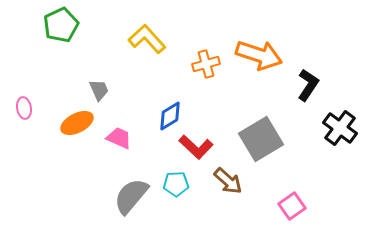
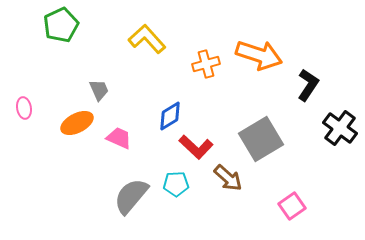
brown arrow: moved 3 px up
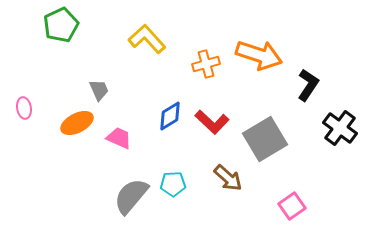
gray square: moved 4 px right
red L-shape: moved 16 px right, 25 px up
cyan pentagon: moved 3 px left
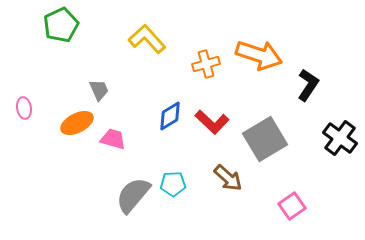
black cross: moved 10 px down
pink trapezoid: moved 6 px left, 1 px down; rotated 8 degrees counterclockwise
gray semicircle: moved 2 px right, 1 px up
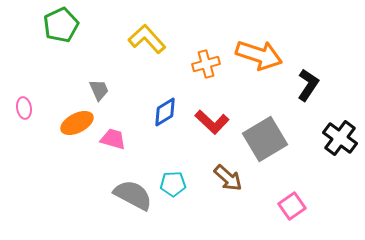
blue diamond: moved 5 px left, 4 px up
gray semicircle: rotated 78 degrees clockwise
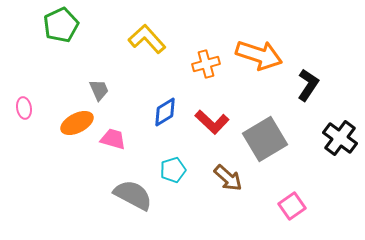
cyan pentagon: moved 14 px up; rotated 15 degrees counterclockwise
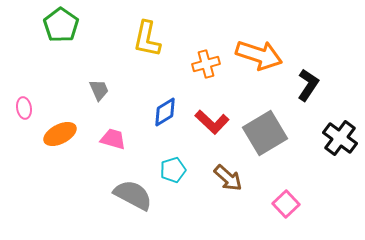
green pentagon: rotated 12 degrees counterclockwise
yellow L-shape: rotated 126 degrees counterclockwise
orange ellipse: moved 17 px left, 11 px down
gray square: moved 6 px up
pink square: moved 6 px left, 2 px up; rotated 8 degrees counterclockwise
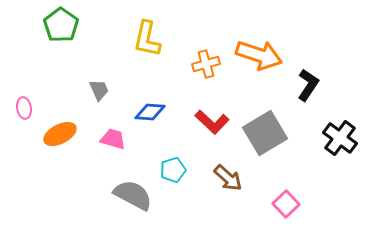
blue diamond: moved 15 px left; rotated 36 degrees clockwise
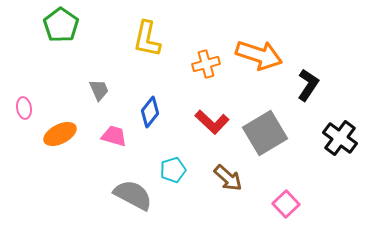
blue diamond: rotated 56 degrees counterclockwise
pink trapezoid: moved 1 px right, 3 px up
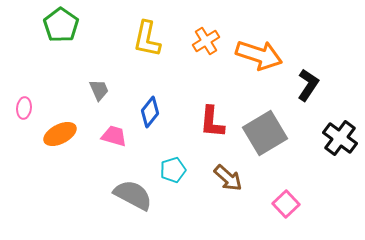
orange cross: moved 23 px up; rotated 16 degrees counterclockwise
pink ellipse: rotated 15 degrees clockwise
red L-shape: rotated 52 degrees clockwise
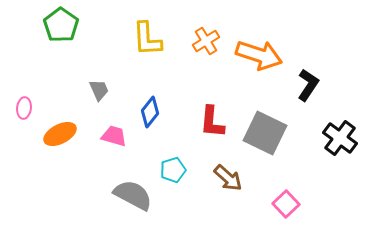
yellow L-shape: rotated 15 degrees counterclockwise
gray square: rotated 33 degrees counterclockwise
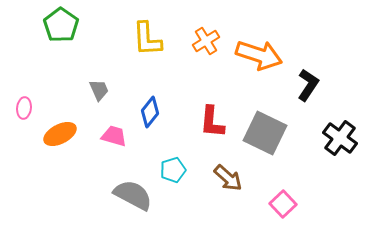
pink square: moved 3 px left
